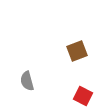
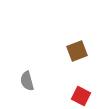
red square: moved 2 px left
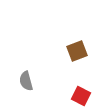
gray semicircle: moved 1 px left
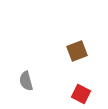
red square: moved 2 px up
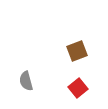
red square: moved 3 px left, 6 px up; rotated 24 degrees clockwise
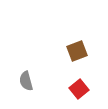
red square: moved 1 px right, 1 px down
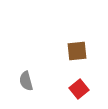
brown square: rotated 15 degrees clockwise
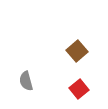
brown square: rotated 35 degrees counterclockwise
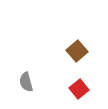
gray semicircle: moved 1 px down
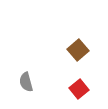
brown square: moved 1 px right, 1 px up
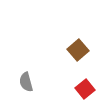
red square: moved 6 px right
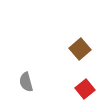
brown square: moved 2 px right, 1 px up
